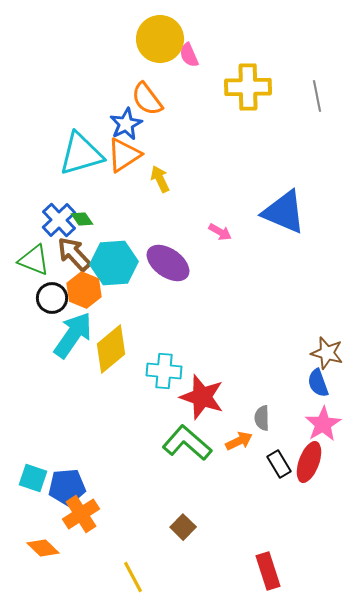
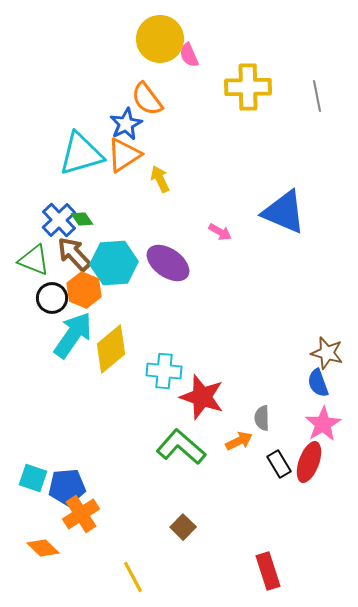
green L-shape: moved 6 px left, 4 px down
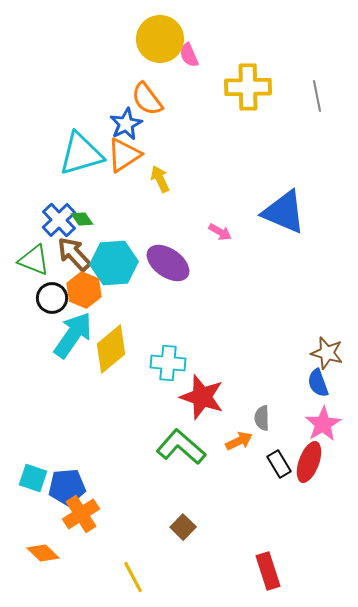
cyan cross: moved 4 px right, 8 px up
orange diamond: moved 5 px down
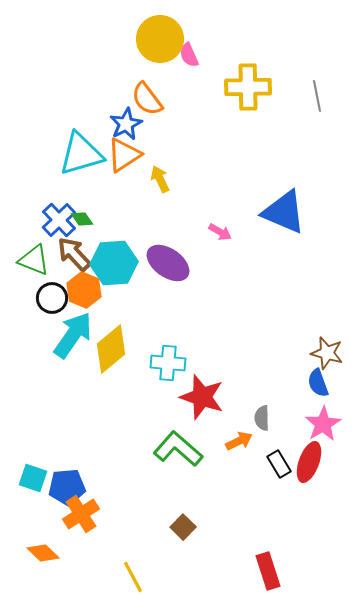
green L-shape: moved 3 px left, 2 px down
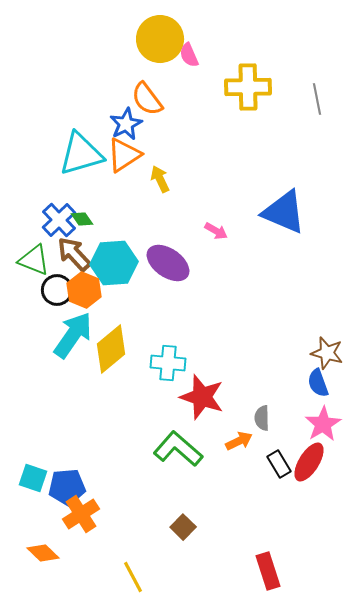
gray line: moved 3 px down
pink arrow: moved 4 px left, 1 px up
black circle: moved 5 px right, 8 px up
red ellipse: rotated 12 degrees clockwise
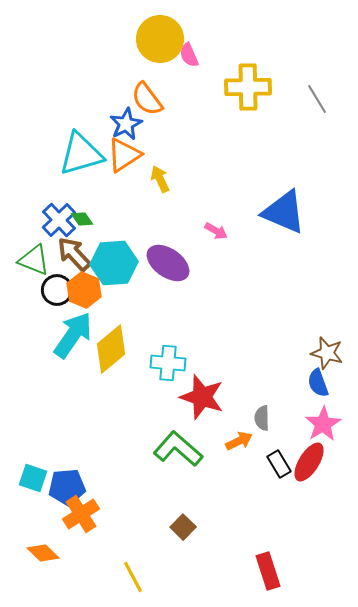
gray line: rotated 20 degrees counterclockwise
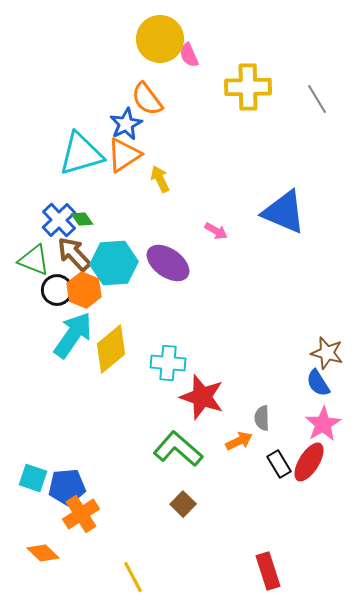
blue semicircle: rotated 12 degrees counterclockwise
brown square: moved 23 px up
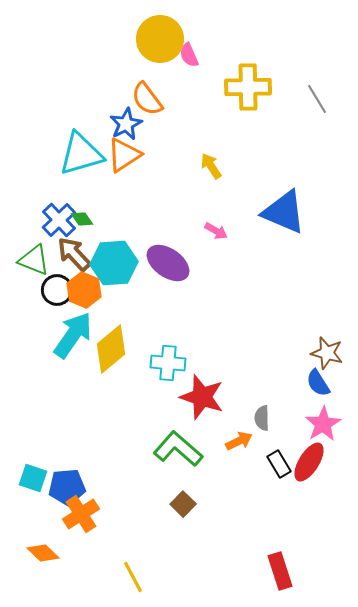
yellow arrow: moved 51 px right, 13 px up; rotated 8 degrees counterclockwise
red rectangle: moved 12 px right
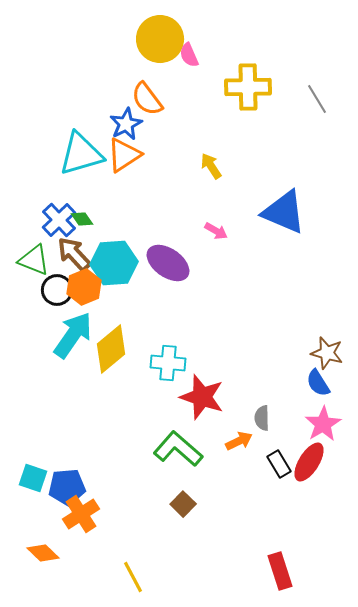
orange hexagon: moved 3 px up; rotated 16 degrees clockwise
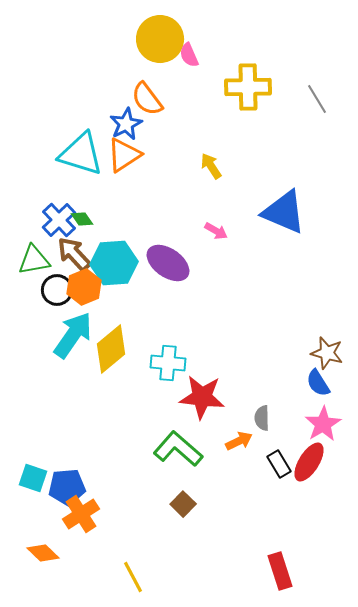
cyan triangle: rotated 33 degrees clockwise
green triangle: rotated 32 degrees counterclockwise
red star: rotated 12 degrees counterclockwise
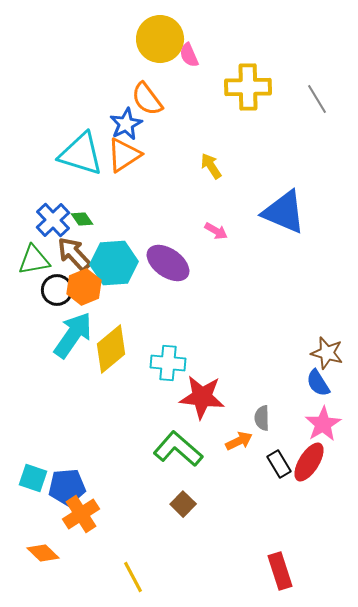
blue cross: moved 6 px left
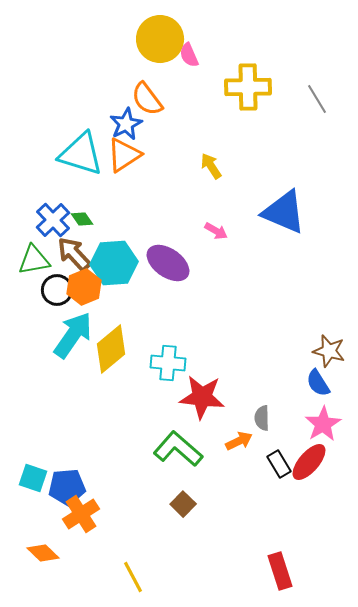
brown star: moved 2 px right, 2 px up
red ellipse: rotated 9 degrees clockwise
